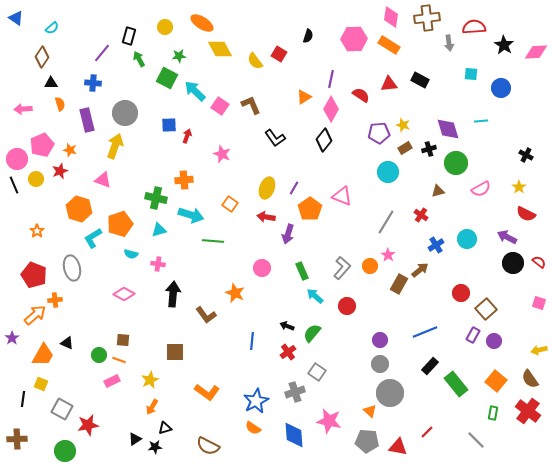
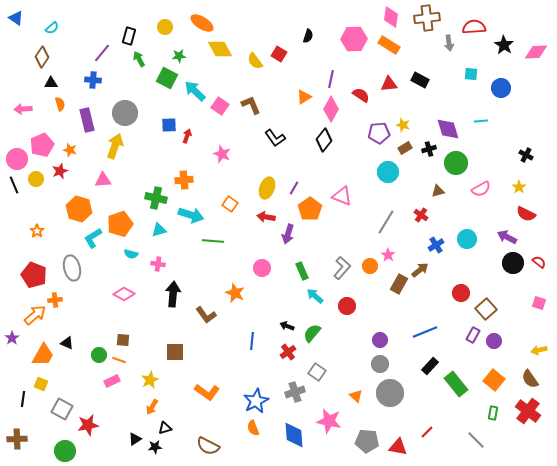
blue cross at (93, 83): moved 3 px up
pink triangle at (103, 180): rotated 24 degrees counterclockwise
orange square at (496, 381): moved 2 px left, 1 px up
orange triangle at (370, 411): moved 14 px left, 15 px up
orange semicircle at (253, 428): rotated 35 degrees clockwise
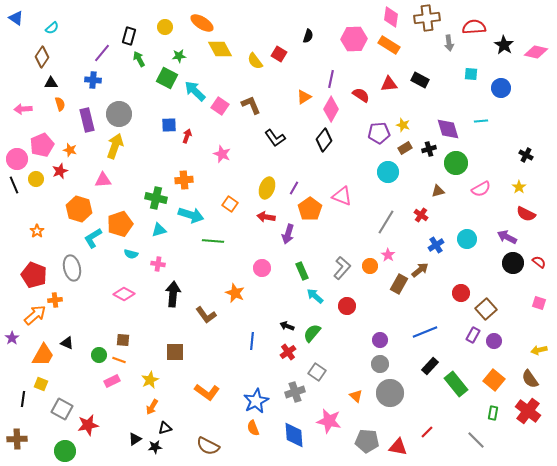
pink diamond at (536, 52): rotated 15 degrees clockwise
gray circle at (125, 113): moved 6 px left, 1 px down
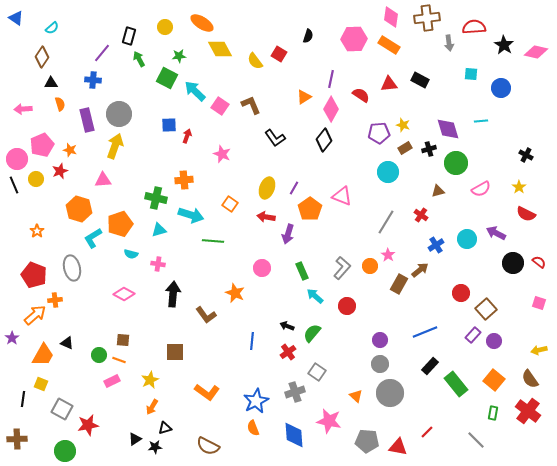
purple arrow at (507, 237): moved 11 px left, 4 px up
purple rectangle at (473, 335): rotated 14 degrees clockwise
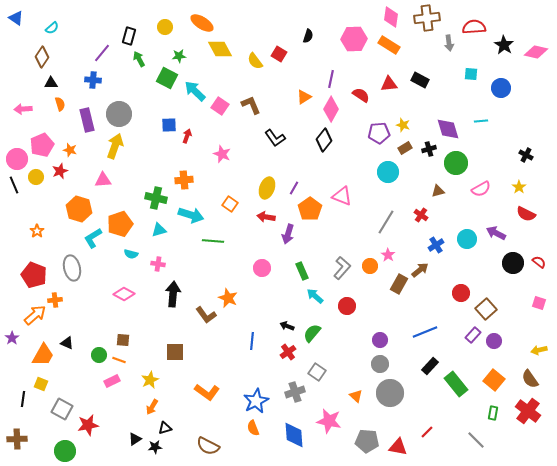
yellow circle at (36, 179): moved 2 px up
orange star at (235, 293): moved 7 px left, 5 px down
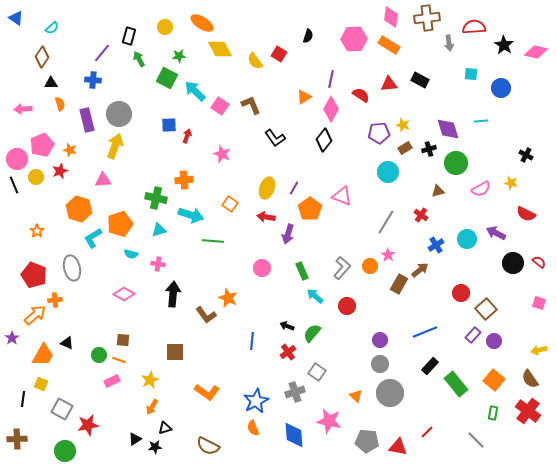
yellow star at (519, 187): moved 8 px left, 4 px up; rotated 24 degrees counterclockwise
